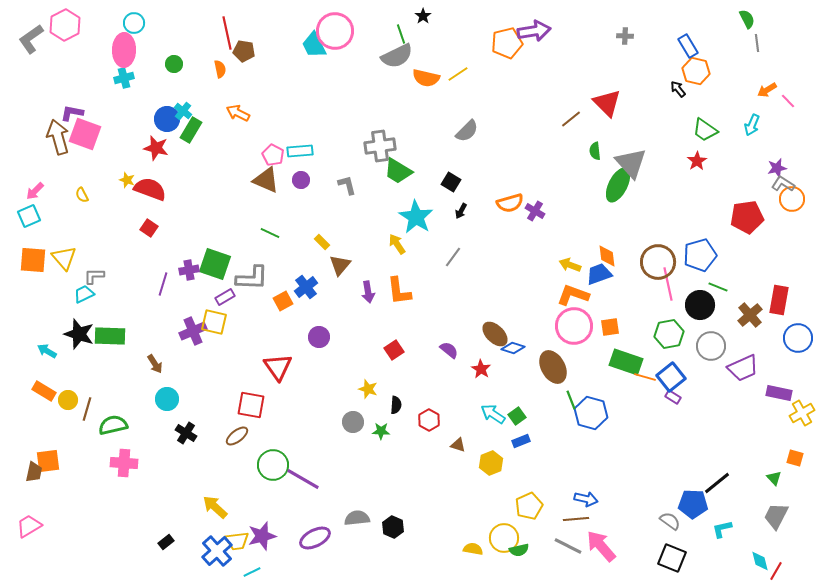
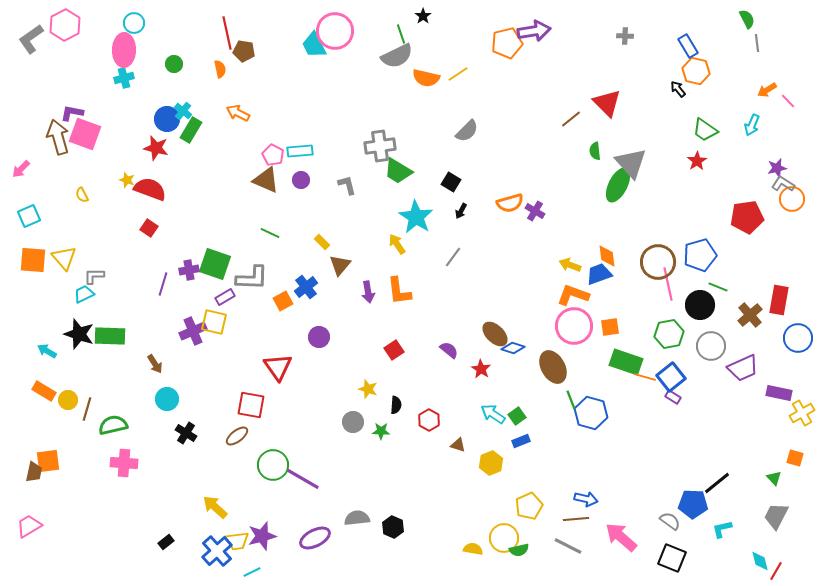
pink arrow at (35, 191): moved 14 px left, 22 px up
pink arrow at (601, 546): moved 20 px right, 9 px up; rotated 8 degrees counterclockwise
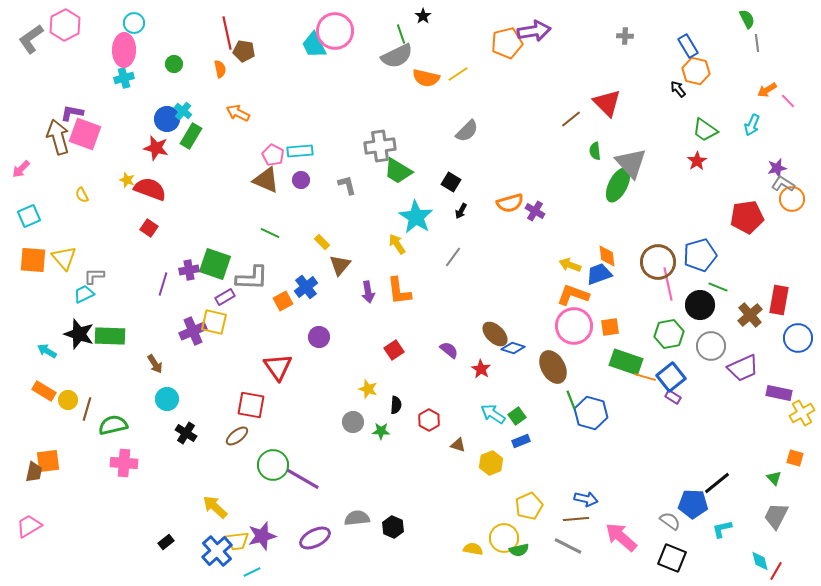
green rectangle at (191, 130): moved 6 px down
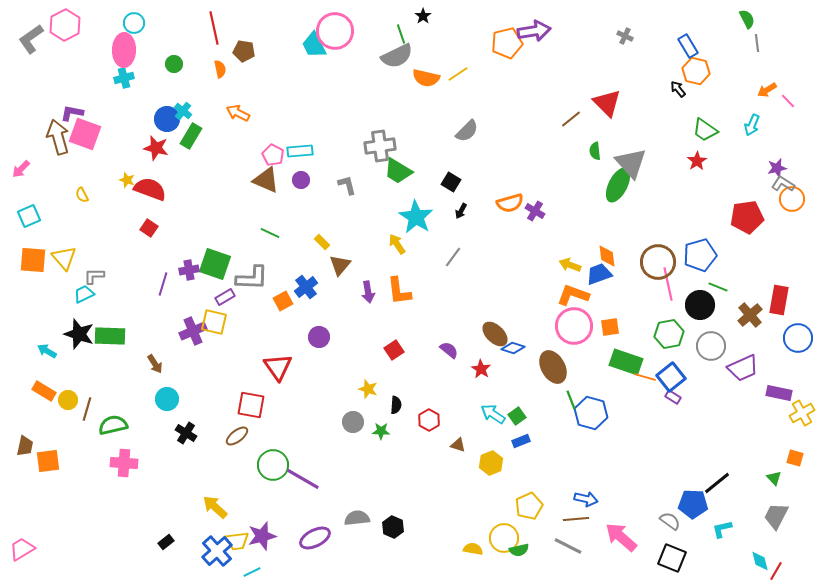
red line at (227, 33): moved 13 px left, 5 px up
gray cross at (625, 36): rotated 21 degrees clockwise
brown trapezoid at (34, 472): moved 9 px left, 26 px up
pink trapezoid at (29, 526): moved 7 px left, 23 px down
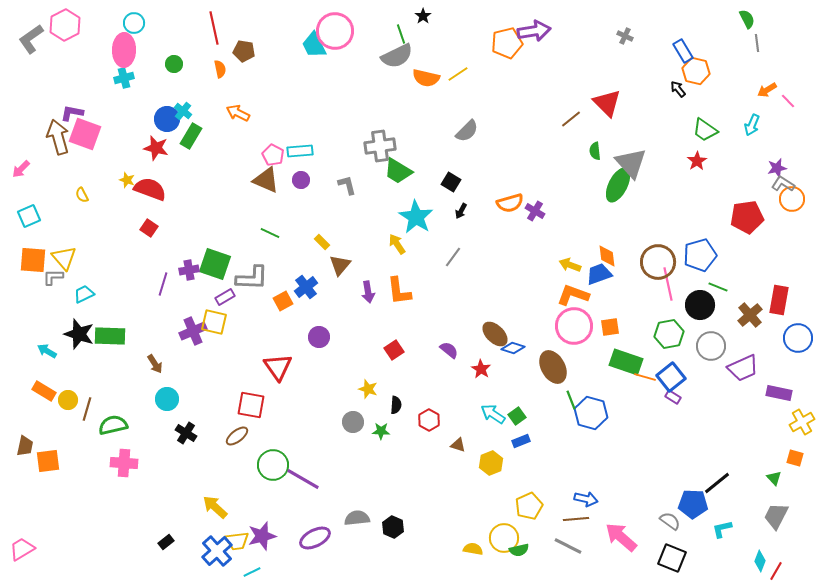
blue rectangle at (688, 46): moved 5 px left, 5 px down
gray L-shape at (94, 276): moved 41 px left, 1 px down
yellow cross at (802, 413): moved 9 px down
cyan diamond at (760, 561): rotated 35 degrees clockwise
